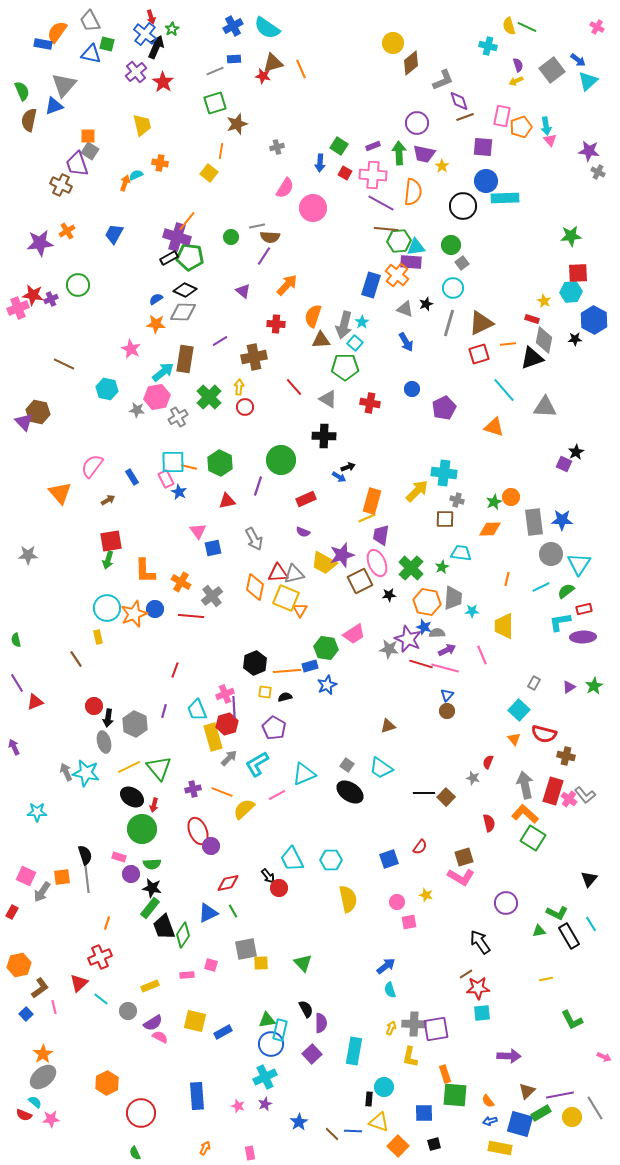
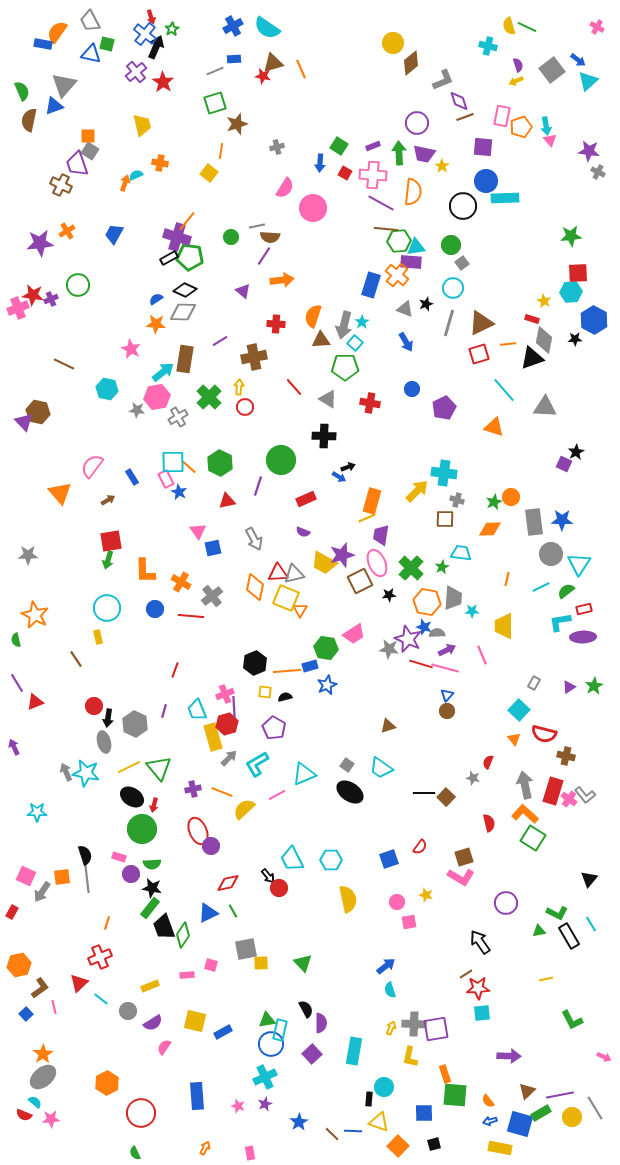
orange arrow at (287, 285): moved 5 px left, 5 px up; rotated 40 degrees clockwise
orange line at (189, 467): rotated 28 degrees clockwise
orange star at (134, 614): moved 99 px left, 1 px down; rotated 24 degrees counterclockwise
pink semicircle at (160, 1037): moved 4 px right, 10 px down; rotated 84 degrees counterclockwise
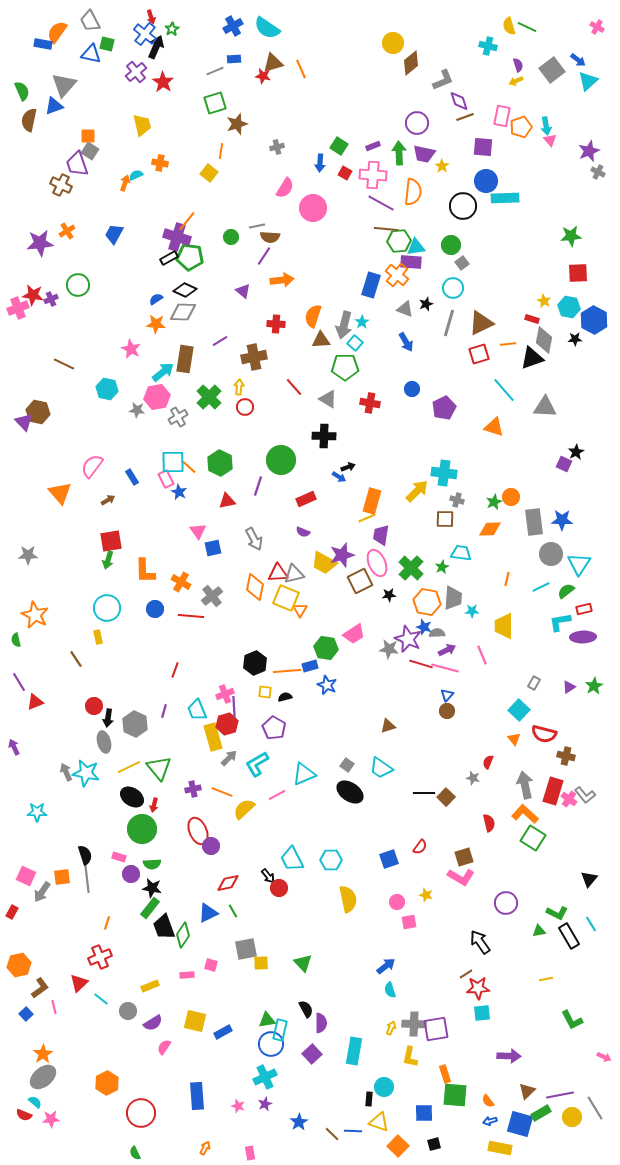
purple star at (589, 151): rotated 30 degrees counterclockwise
cyan hexagon at (571, 292): moved 2 px left, 15 px down; rotated 15 degrees clockwise
purple line at (17, 683): moved 2 px right, 1 px up
blue star at (327, 685): rotated 24 degrees counterclockwise
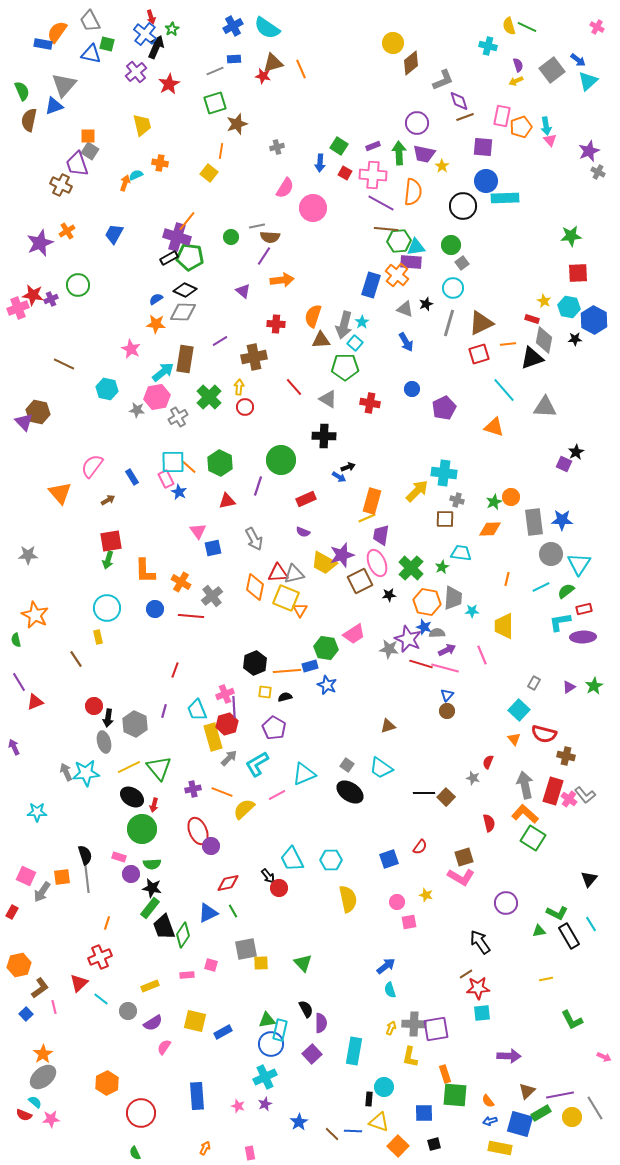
red star at (163, 82): moved 6 px right, 2 px down; rotated 10 degrees clockwise
purple star at (40, 243): rotated 16 degrees counterclockwise
cyan star at (86, 773): rotated 16 degrees counterclockwise
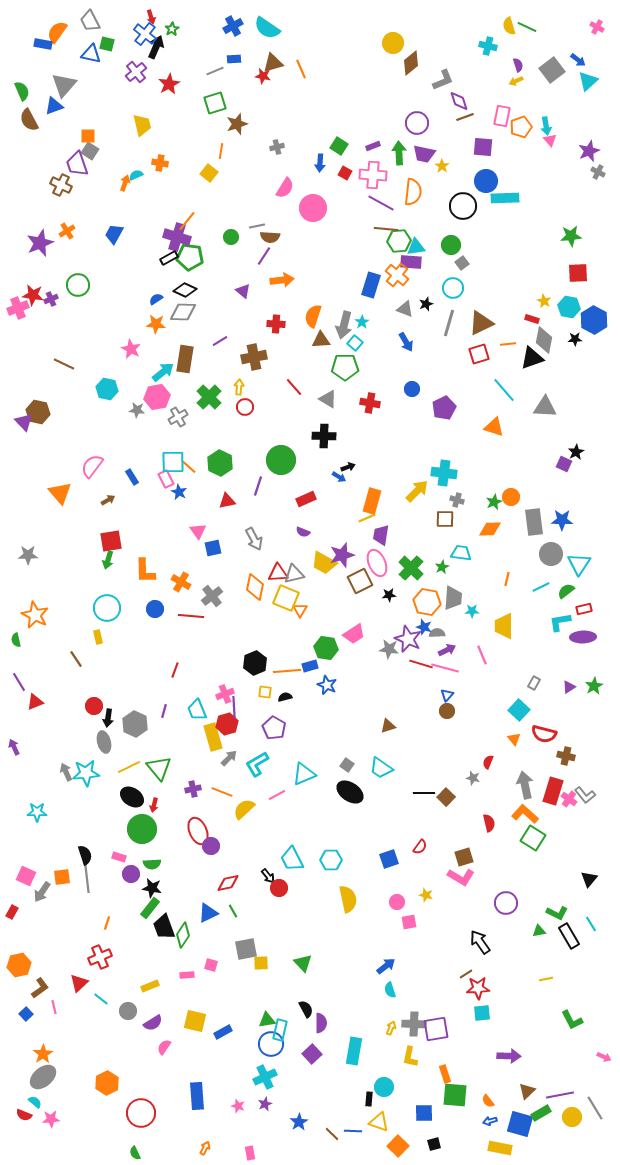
brown semicircle at (29, 120): rotated 40 degrees counterclockwise
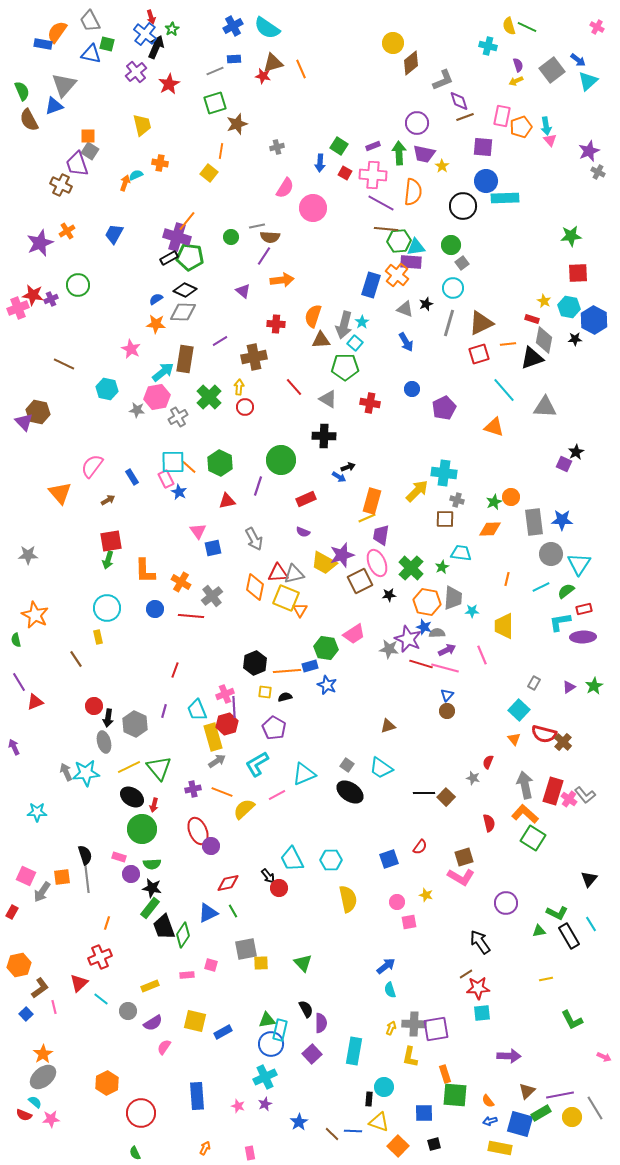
brown cross at (566, 756): moved 3 px left, 14 px up; rotated 30 degrees clockwise
gray arrow at (229, 758): moved 12 px left, 3 px down; rotated 12 degrees clockwise
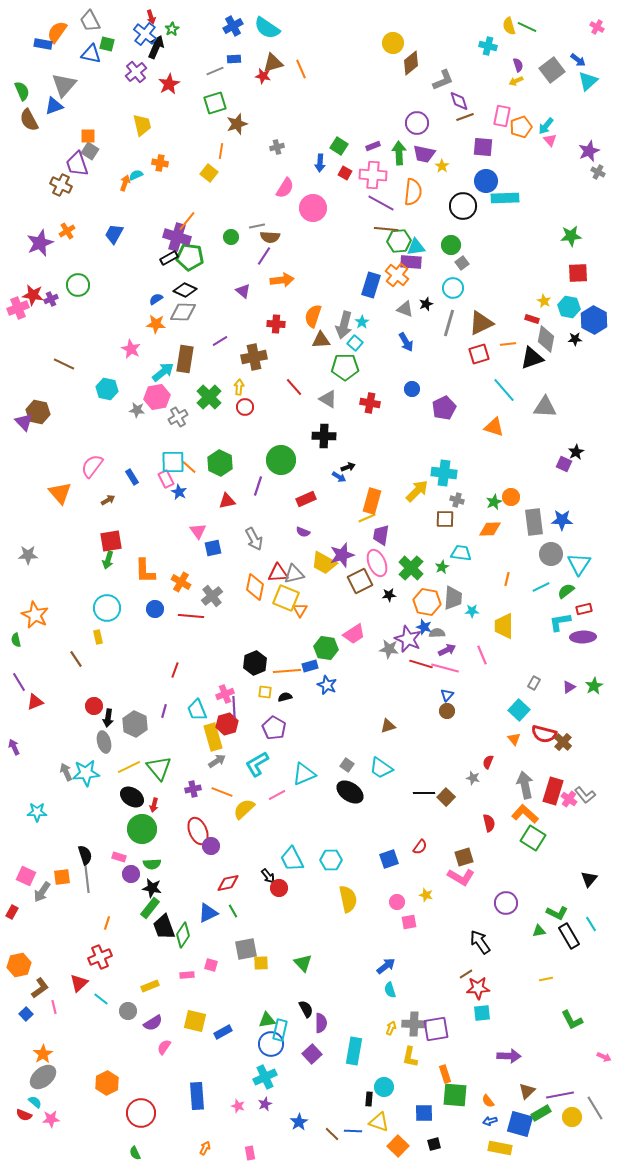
cyan arrow at (546, 126): rotated 48 degrees clockwise
gray diamond at (544, 340): moved 2 px right, 1 px up
